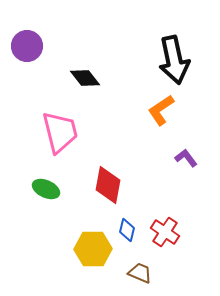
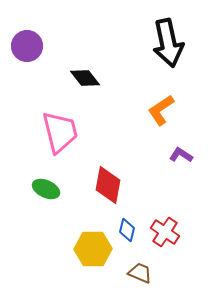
black arrow: moved 6 px left, 17 px up
purple L-shape: moved 5 px left, 3 px up; rotated 20 degrees counterclockwise
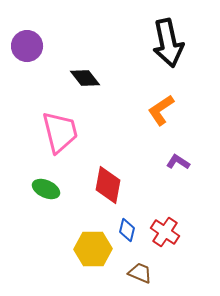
purple L-shape: moved 3 px left, 7 px down
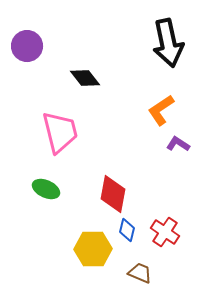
purple L-shape: moved 18 px up
red diamond: moved 5 px right, 9 px down
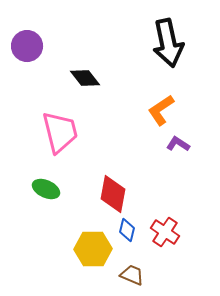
brown trapezoid: moved 8 px left, 2 px down
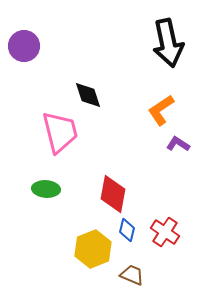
purple circle: moved 3 px left
black diamond: moved 3 px right, 17 px down; rotated 20 degrees clockwise
green ellipse: rotated 20 degrees counterclockwise
yellow hexagon: rotated 21 degrees counterclockwise
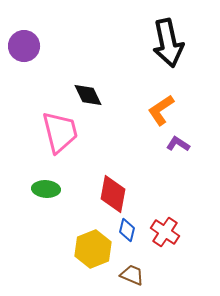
black diamond: rotated 8 degrees counterclockwise
